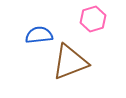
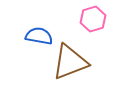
blue semicircle: moved 1 px down; rotated 16 degrees clockwise
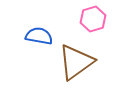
brown triangle: moved 6 px right; rotated 15 degrees counterclockwise
